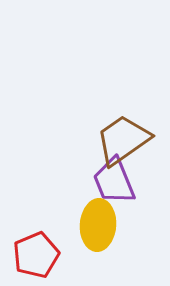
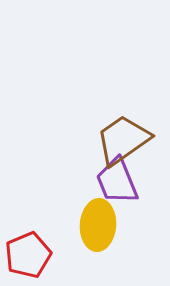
purple trapezoid: moved 3 px right
red pentagon: moved 8 px left
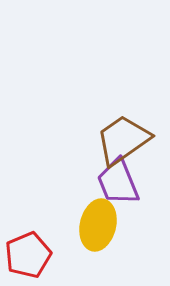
purple trapezoid: moved 1 px right, 1 px down
yellow ellipse: rotated 9 degrees clockwise
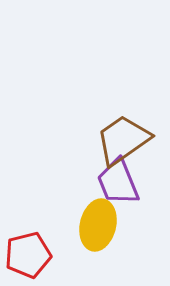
red pentagon: rotated 9 degrees clockwise
